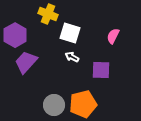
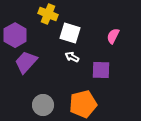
gray circle: moved 11 px left
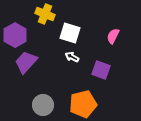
yellow cross: moved 3 px left
purple square: rotated 18 degrees clockwise
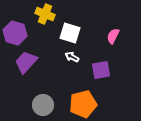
purple hexagon: moved 2 px up; rotated 15 degrees counterclockwise
purple square: rotated 30 degrees counterclockwise
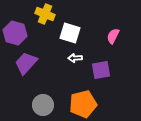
white arrow: moved 3 px right, 1 px down; rotated 32 degrees counterclockwise
purple trapezoid: moved 1 px down
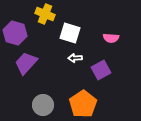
pink semicircle: moved 2 px left, 2 px down; rotated 112 degrees counterclockwise
purple square: rotated 18 degrees counterclockwise
orange pentagon: rotated 20 degrees counterclockwise
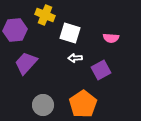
yellow cross: moved 1 px down
purple hexagon: moved 3 px up; rotated 20 degrees counterclockwise
